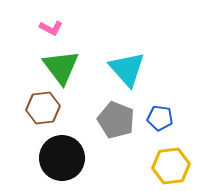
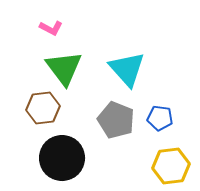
green triangle: moved 3 px right, 1 px down
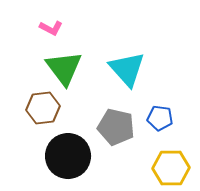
gray pentagon: moved 7 px down; rotated 9 degrees counterclockwise
black circle: moved 6 px right, 2 px up
yellow hexagon: moved 2 px down; rotated 6 degrees clockwise
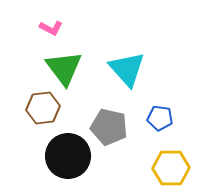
gray pentagon: moved 7 px left
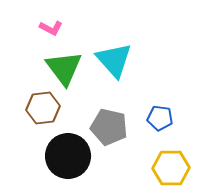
cyan triangle: moved 13 px left, 9 px up
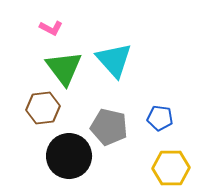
black circle: moved 1 px right
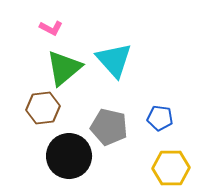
green triangle: rotated 27 degrees clockwise
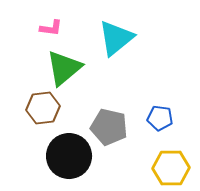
pink L-shape: rotated 20 degrees counterclockwise
cyan triangle: moved 2 px right, 22 px up; rotated 33 degrees clockwise
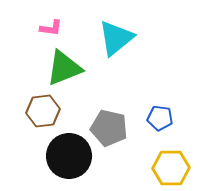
green triangle: rotated 18 degrees clockwise
brown hexagon: moved 3 px down
gray pentagon: moved 1 px down
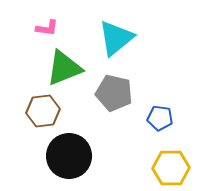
pink L-shape: moved 4 px left
gray pentagon: moved 5 px right, 35 px up
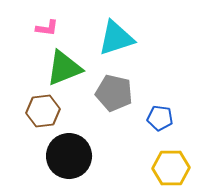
cyan triangle: rotated 21 degrees clockwise
